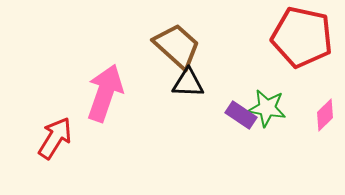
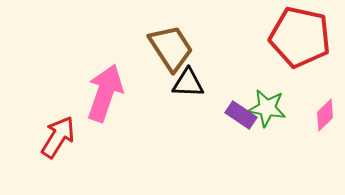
red pentagon: moved 2 px left
brown trapezoid: moved 6 px left, 2 px down; rotated 15 degrees clockwise
red arrow: moved 3 px right, 1 px up
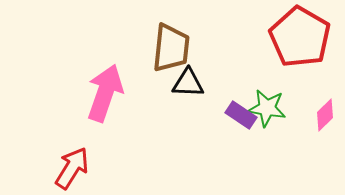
red pentagon: rotated 18 degrees clockwise
brown trapezoid: rotated 39 degrees clockwise
red arrow: moved 14 px right, 31 px down
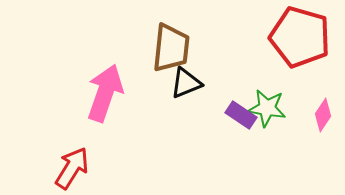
red pentagon: rotated 14 degrees counterclockwise
black triangle: moved 2 px left; rotated 24 degrees counterclockwise
pink diamond: moved 2 px left; rotated 12 degrees counterclockwise
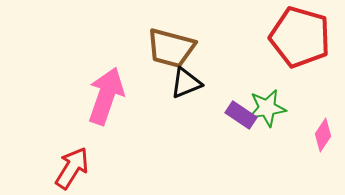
brown trapezoid: rotated 99 degrees clockwise
pink arrow: moved 1 px right, 3 px down
green star: rotated 18 degrees counterclockwise
pink diamond: moved 20 px down
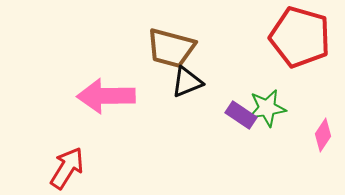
black triangle: moved 1 px right, 1 px up
pink arrow: rotated 110 degrees counterclockwise
red arrow: moved 5 px left
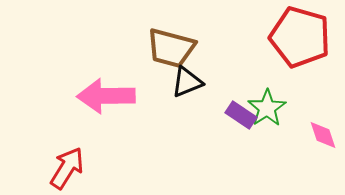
green star: rotated 24 degrees counterclockwise
pink diamond: rotated 52 degrees counterclockwise
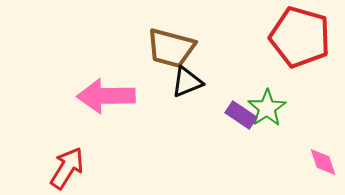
pink diamond: moved 27 px down
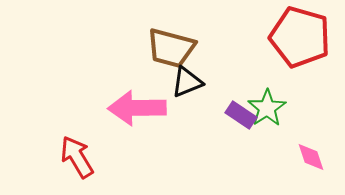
pink arrow: moved 31 px right, 12 px down
pink diamond: moved 12 px left, 5 px up
red arrow: moved 10 px right, 11 px up; rotated 63 degrees counterclockwise
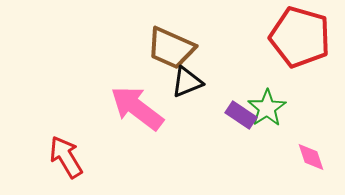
brown trapezoid: rotated 9 degrees clockwise
pink arrow: rotated 38 degrees clockwise
red arrow: moved 11 px left
